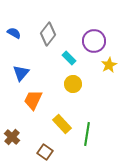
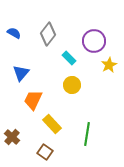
yellow circle: moved 1 px left, 1 px down
yellow rectangle: moved 10 px left
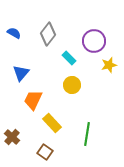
yellow star: rotated 14 degrees clockwise
yellow rectangle: moved 1 px up
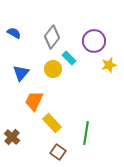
gray diamond: moved 4 px right, 3 px down
yellow circle: moved 19 px left, 16 px up
orange trapezoid: moved 1 px right, 1 px down
green line: moved 1 px left, 1 px up
brown square: moved 13 px right
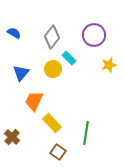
purple circle: moved 6 px up
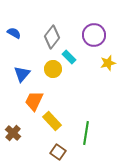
cyan rectangle: moved 1 px up
yellow star: moved 1 px left, 2 px up
blue triangle: moved 1 px right, 1 px down
yellow rectangle: moved 2 px up
brown cross: moved 1 px right, 4 px up
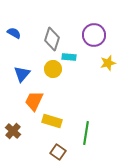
gray diamond: moved 2 px down; rotated 20 degrees counterclockwise
cyan rectangle: rotated 40 degrees counterclockwise
yellow rectangle: rotated 30 degrees counterclockwise
brown cross: moved 2 px up
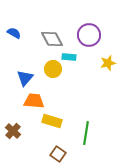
purple circle: moved 5 px left
gray diamond: rotated 45 degrees counterclockwise
blue triangle: moved 3 px right, 4 px down
orange trapezoid: rotated 70 degrees clockwise
brown square: moved 2 px down
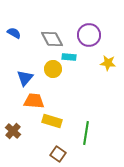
yellow star: rotated 21 degrees clockwise
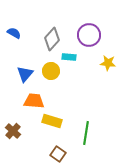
gray diamond: rotated 70 degrees clockwise
yellow circle: moved 2 px left, 2 px down
blue triangle: moved 4 px up
